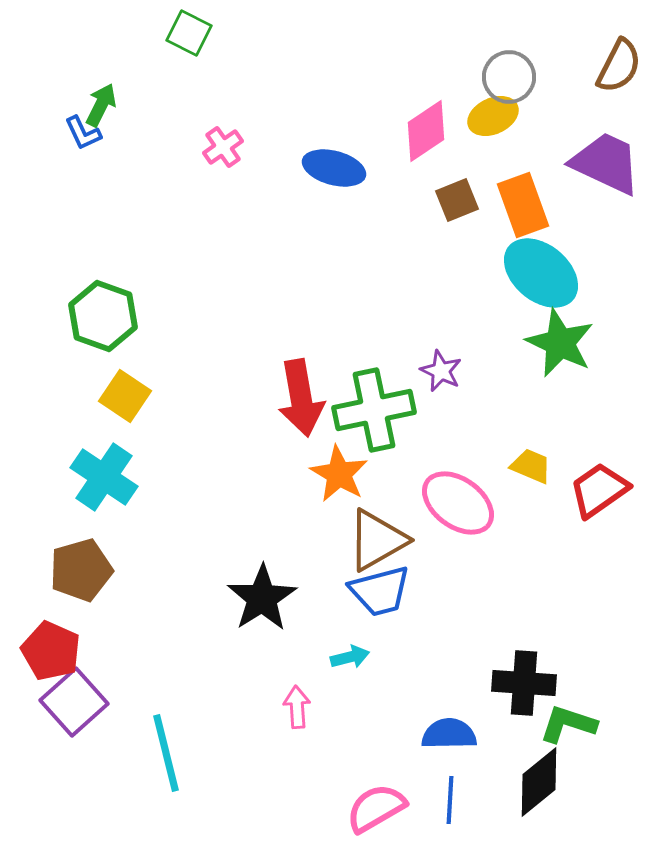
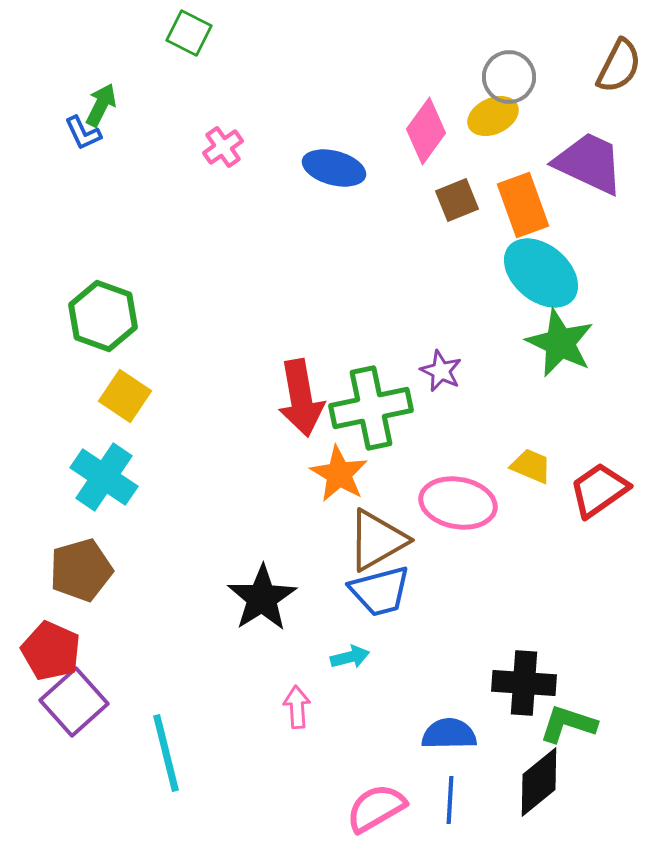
pink diamond: rotated 20 degrees counterclockwise
purple trapezoid: moved 17 px left
green cross: moved 3 px left, 2 px up
pink ellipse: rotated 26 degrees counterclockwise
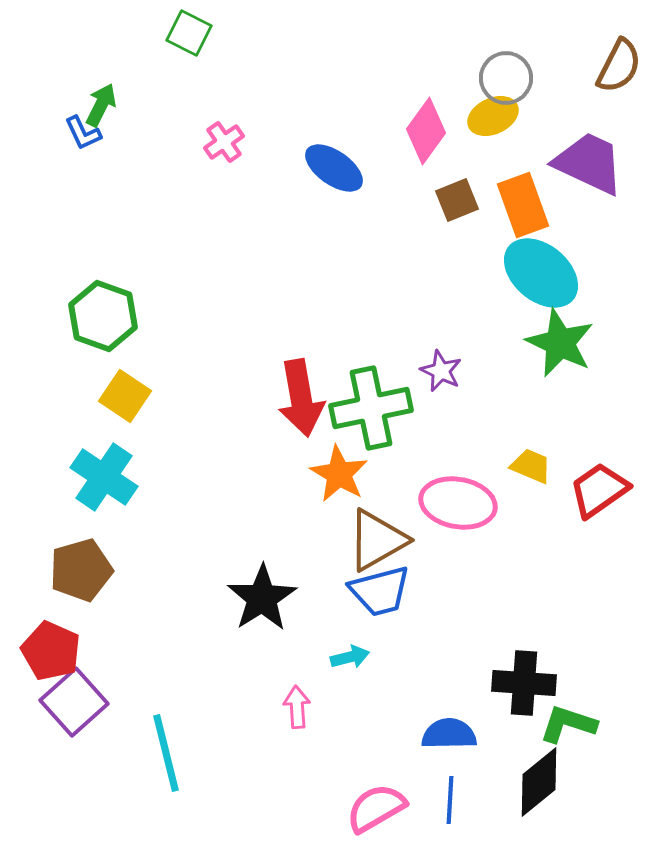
gray circle: moved 3 px left, 1 px down
pink cross: moved 1 px right, 5 px up
blue ellipse: rotated 20 degrees clockwise
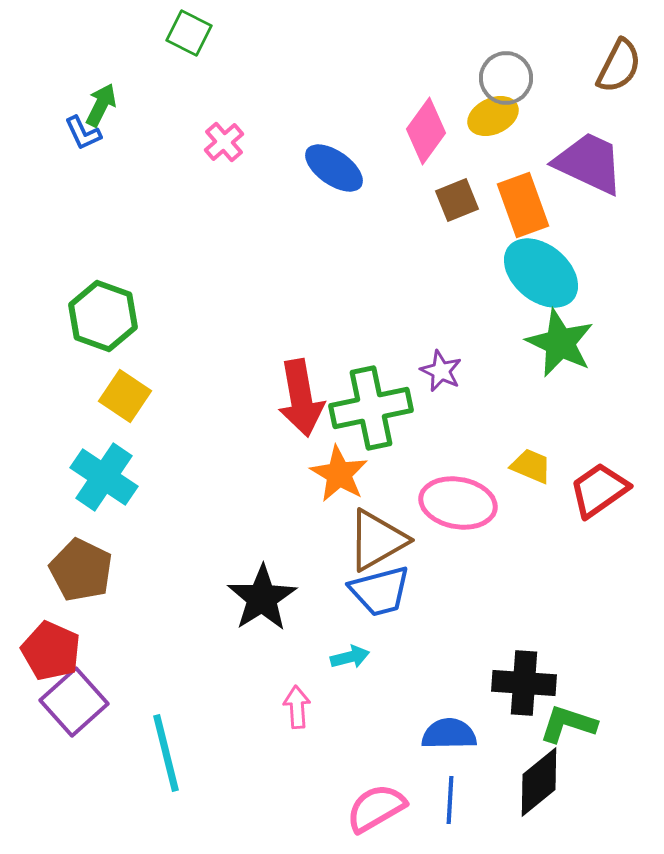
pink cross: rotated 6 degrees counterclockwise
brown pentagon: rotated 30 degrees counterclockwise
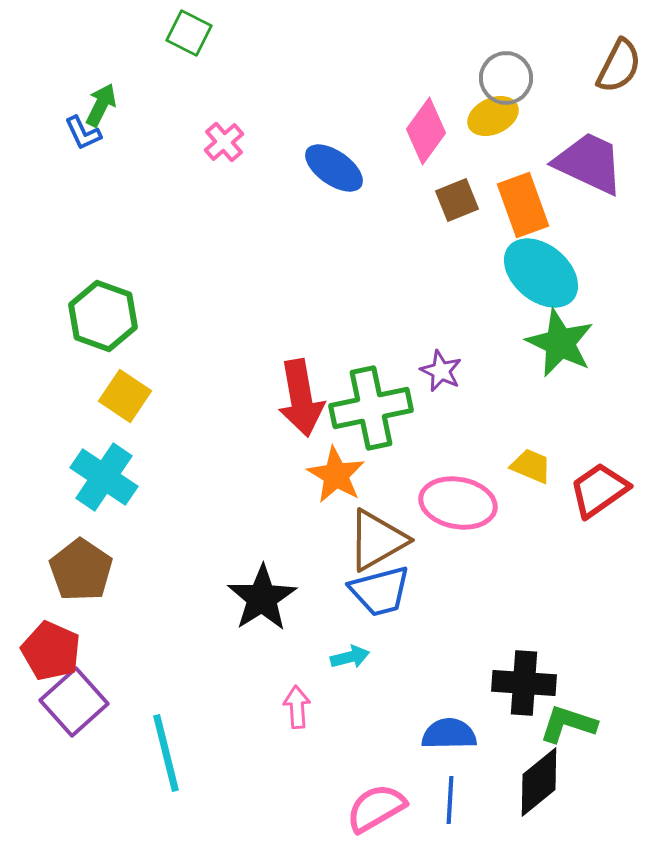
orange star: moved 3 px left, 1 px down
brown pentagon: rotated 8 degrees clockwise
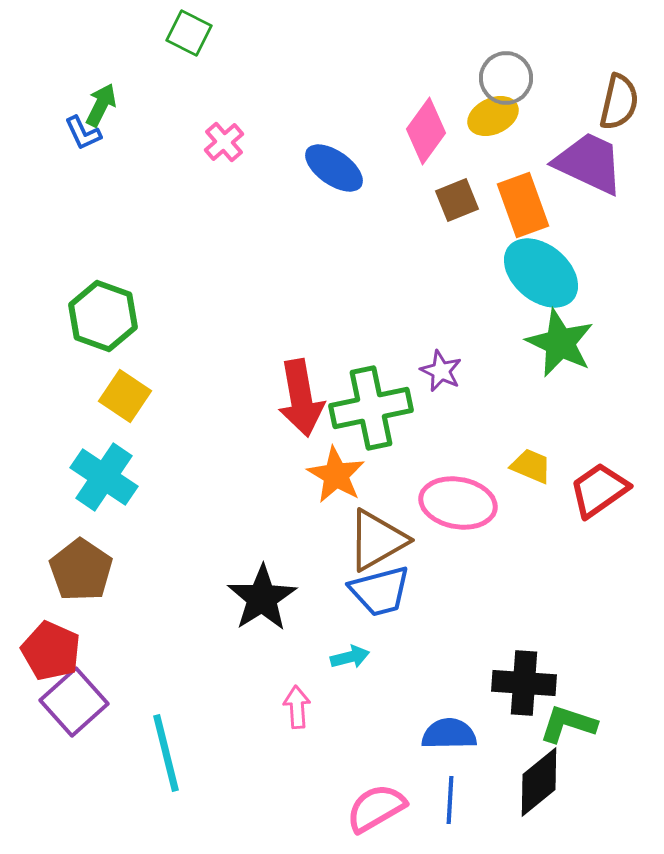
brown semicircle: moved 36 px down; rotated 14 degrees counterclockwise
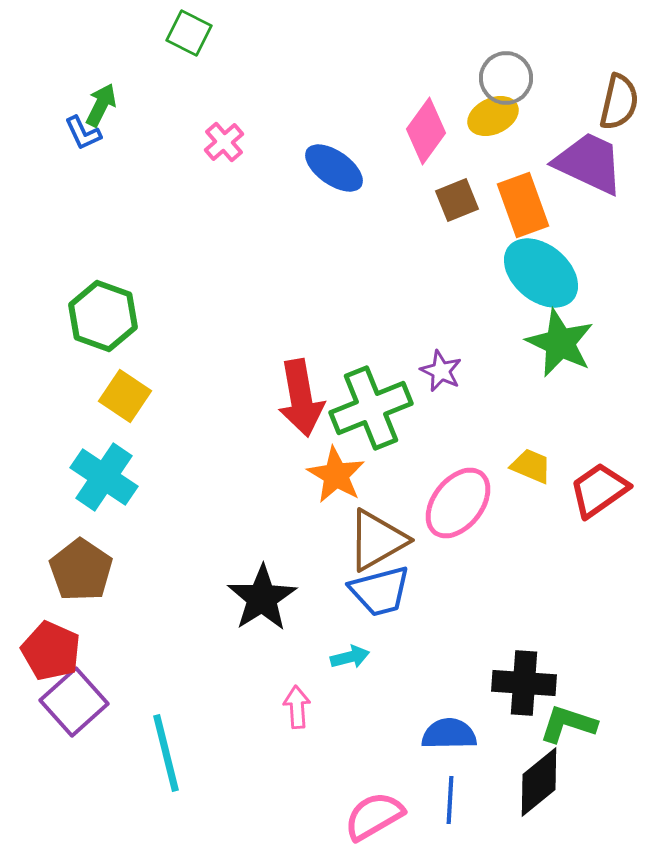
green cross: rotated 10 degrees counterclockwise
pink ellipse: rotated 62 degrees counterclockwise
pink semicircle: moved 2 px left, 8 px down
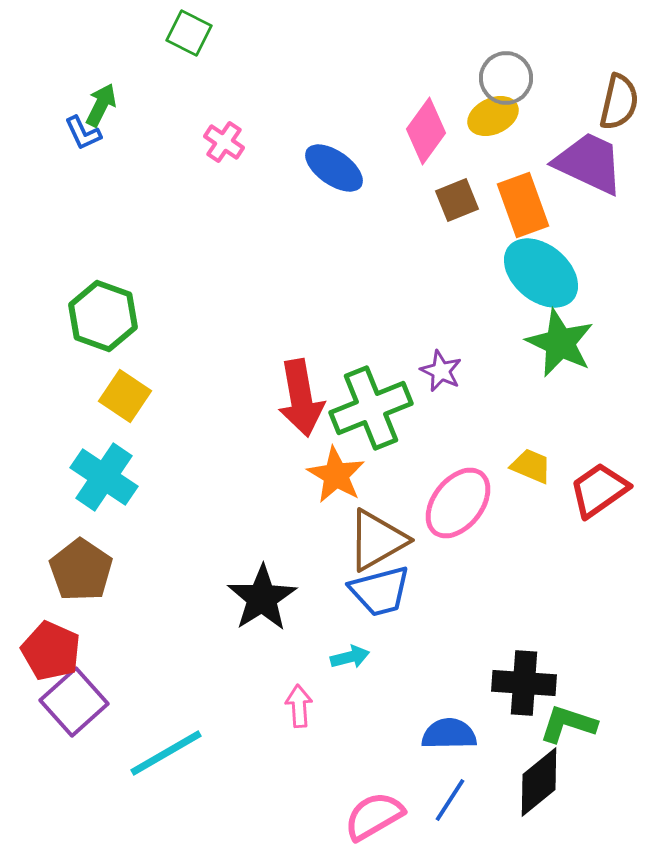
pink cross: rotated 15 degrees counterclockwise
pink arrow: moved 2 px right, 1 px up
cyan line: rotated 74 degrees clockwise
blue line: rotated 30 degrees clockwise
